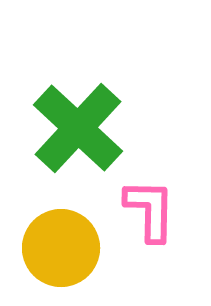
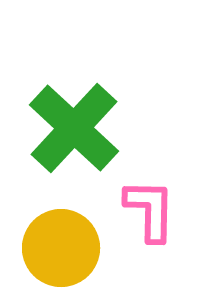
green cross: moved 4 px left
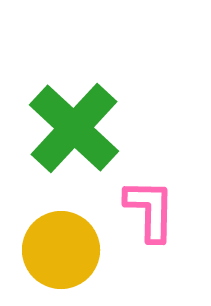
yellow circle: moved 2 px down
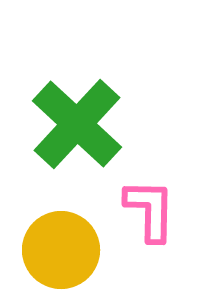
green cross: moved 3 px right, 4 px up
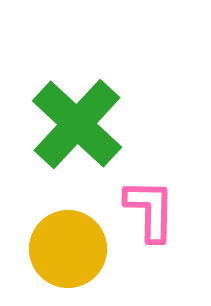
yellow circle: moved 7 px right, 1 px up
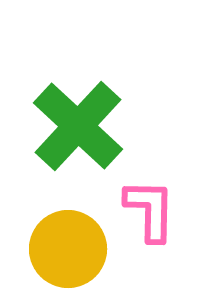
green cross: moved 1 px right, 2 px down
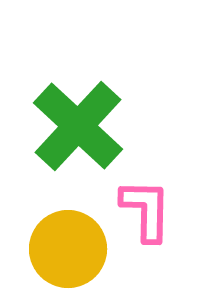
pink L-shape: moved 4 px left
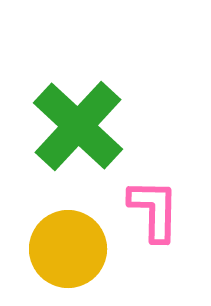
pink L-shape: moved 8 px right
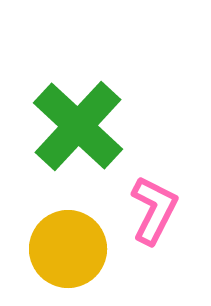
pink L-shape: rotated 26 degrees clockwise
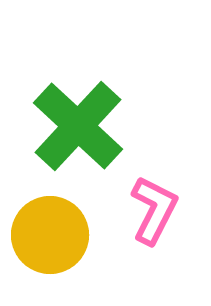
yellow circle: moved 18 px left, 14 px up
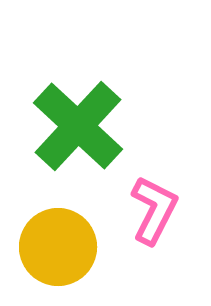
yellow circle: moved 8 px right, 12 px down
